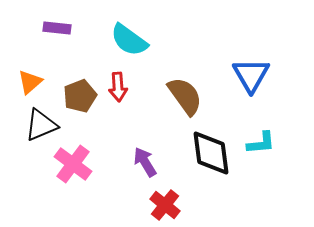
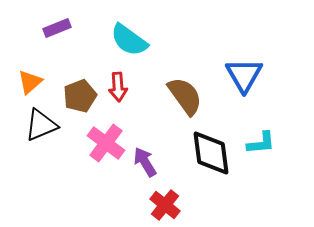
purple rectangle: rotated 28 degrees counterclockwise
blue triangle: moved 7 px left
pink cross: moved 33 px right, 21 px up
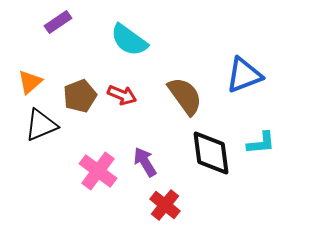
purple rectangle: moved 1 px right, 6 px up; rotated 12 degrees counterclockwise
blue triangle: rotated 39 degrees clockwise
red arrow: moved 4 px right, 8 px down; rotated 64 degrees counterclockwise
pink cross: moved 8 px left, 28 px down
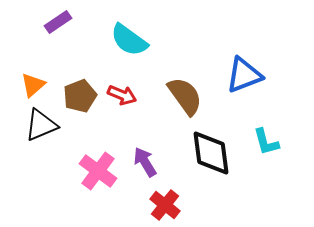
orange triangle: moved 3 px right, 3 px down
cyan L-shape: moved 5 px right, 1 px up; rotated 80 degrees clockwise
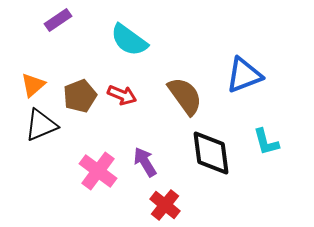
purple rectangle: moved 2 px up
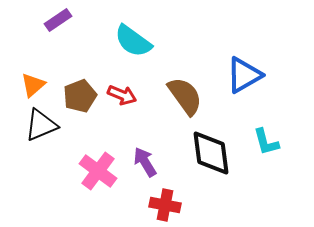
cyan semicircle: moved 4 px right, 1 px down
blue triangle: rotated 9 degrees counterclockwise
red cross: rotated 28 degrees counterclockwise
